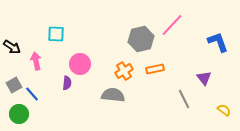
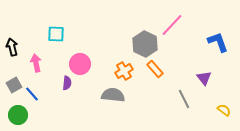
gray hexagon: moved 4 px right, 5 px down; rotated 20 degrees counterclockwise
black arrow: rotated 138 degrees counterclockwise
pink arrow: moved 2 px down
orange rectangle: rotated 60 degrees clockwise
green circle: moved 1 px left, 1 px down
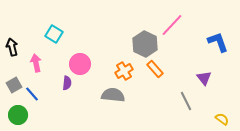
cyan square: moved 2 px left; rotated 30 degrees clockwise
gray line: moved 2 px right, 2 px down
yellow semicircle: moved 2 px left, 9 px down
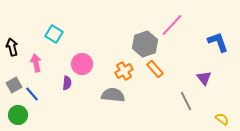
gray hexagon: rotated 15 degrees clockwise
pink circle: moved 2 px right
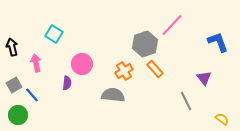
blue line: moved 1 px down
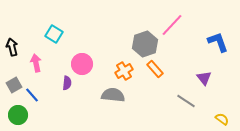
gray line: rotated 30 degrees counterclockwise
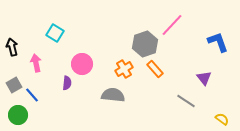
cyan square: moved 1 px right, 1 px up
orange cross: moved 2 px up
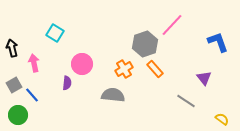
black arrow: moved 1 px down
pink arrow: moved 2 px left
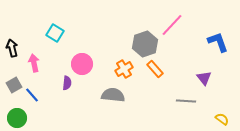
gray line: rotated 30 degrees counterclockwise
green circle: moved 1 px left, 3 px down
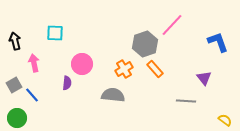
cyan square: rotated 30 degrees counterclockwise
black arrow: moved 3 px right, 7 px up
yellow semicircle: moved 3 px right, 1 px down
